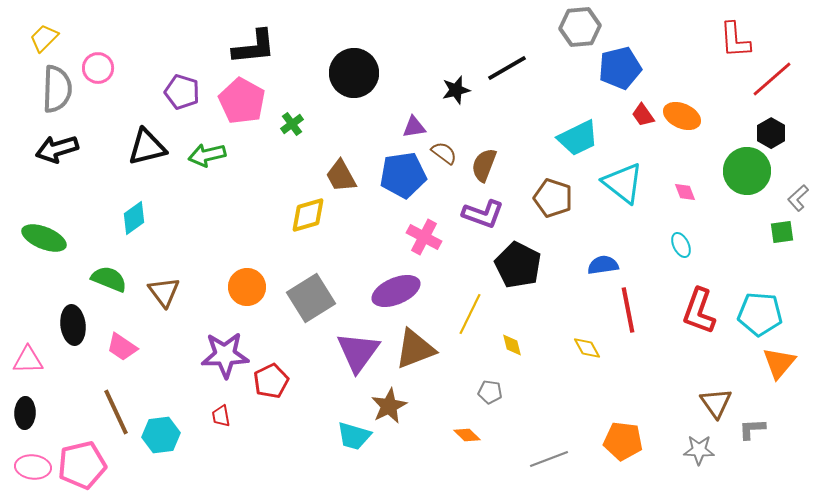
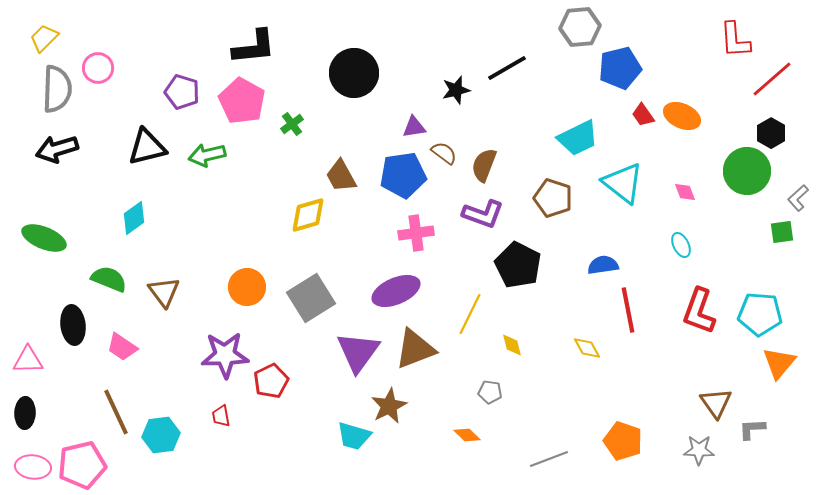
pink cross at (424, 237): moved 8 px left, 4 px up; rotated 36 degrees counterclockwise
orange pentagon at (623, 441): rotated 12 degrees clockwise
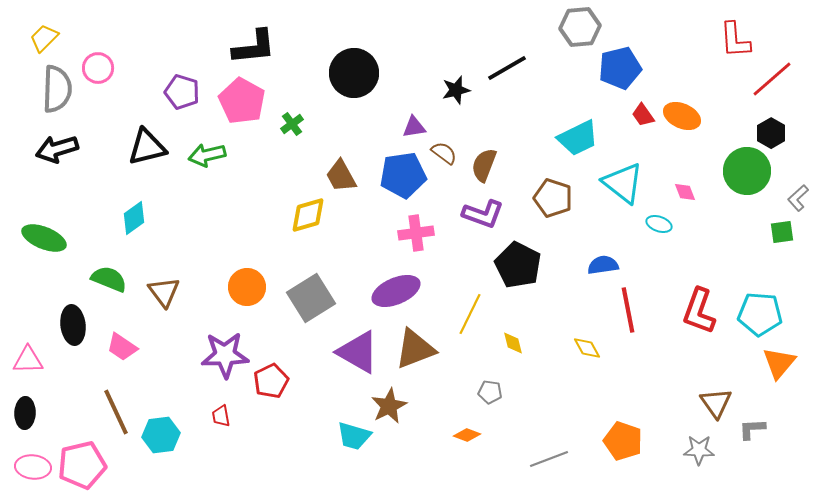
cyan ellipse at (681, 245): moved 22 px left, 21 px up; rotated 45 degrees counterclockwise
yellow diamond at (512, 345): moved 1 px right, 2 px up
purple triangle at (358, 352): rotated 36 degrees counterclockwise
orange diamond at (467, 435): rotated 24 degrees counterclockwise
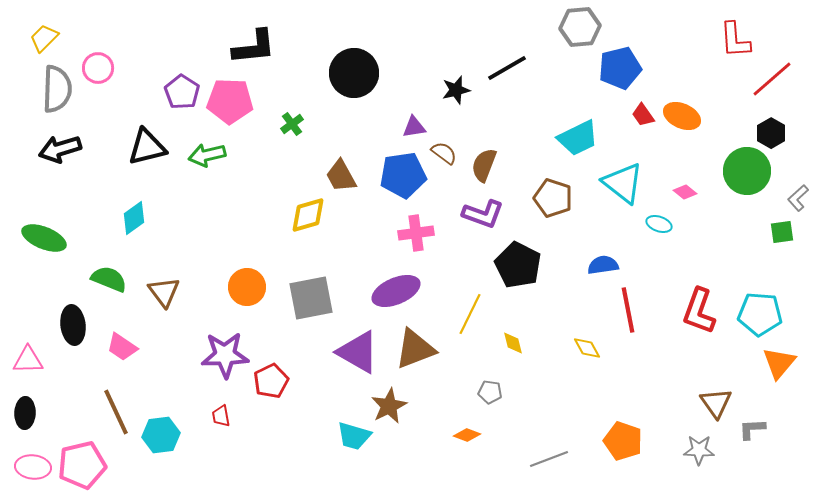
purple pentagon at (182, 92): rotated 16 degrees clockwise
pink pentagon at (242, 101): moved 12 px left; rotated 27 degrees counterclockwise
black arrow at (57, 149): moved 3 px right
pink diamond at (685, 192): rotated 30 degrees counterclockwise
gray square at (311, 298): rotated 21 degrees clockwise
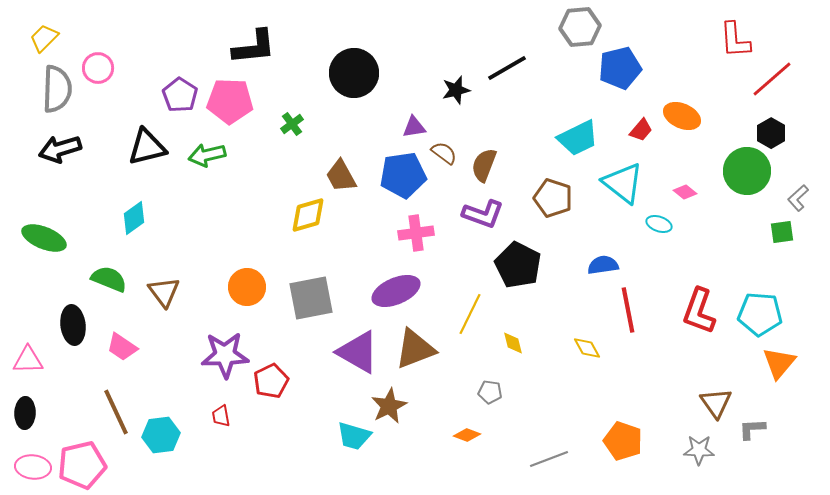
purple pentagon at (182, 92): moved 2 px left, 3 px down
red trapezoid at (643, 115): moved 2 px left, 15 px down; rotated 105 degrees counterclockwise
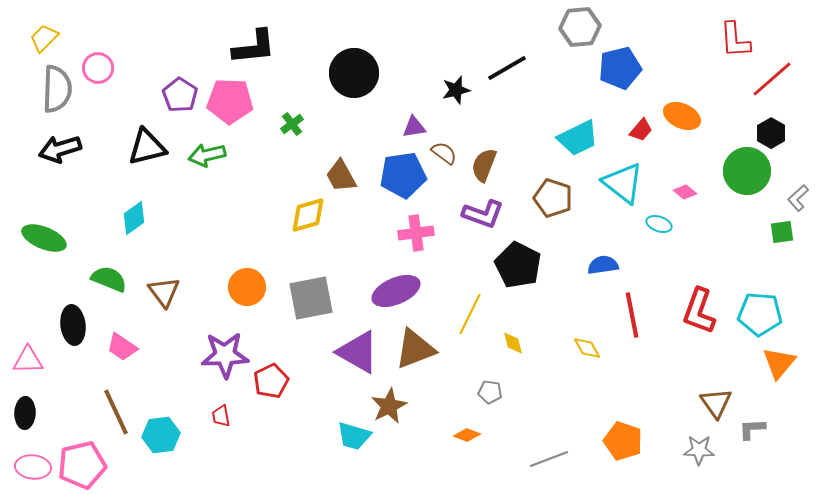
red line at (628, 310): moved 4 px right, 5 px down
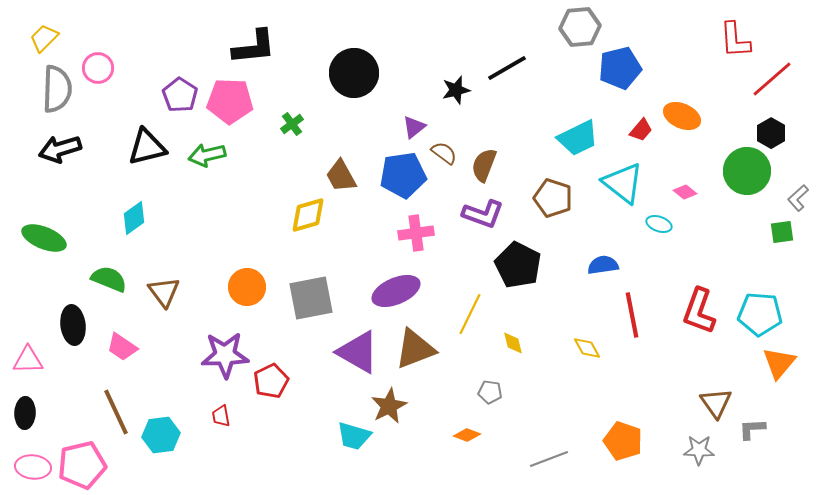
purple triangle at (414, 127): rotated 30 degrees counterclockwise
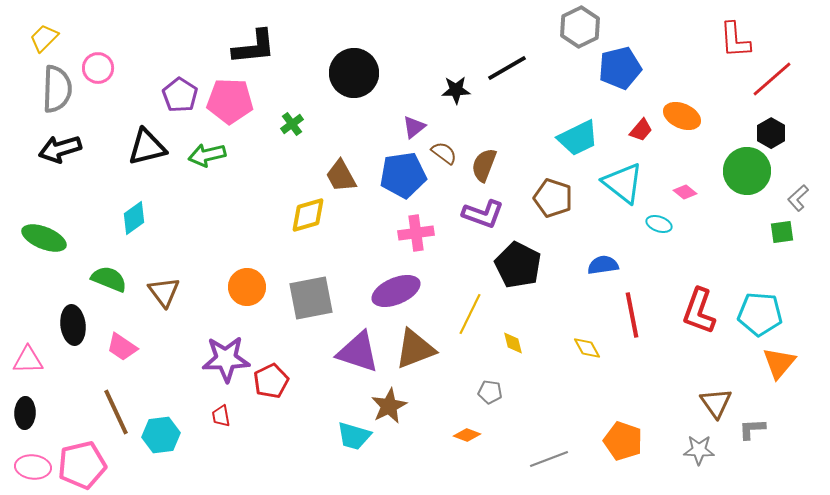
gray hexagon at (580, 27): rotated 21 degrees counterclockwise
black star at (456, 90): rotated 12 degrees clockwise
purple triangle at (358, 352): rotated 12 degrees counterclockwise
purple star at (225, 355): moved 1 px right, 4 px down
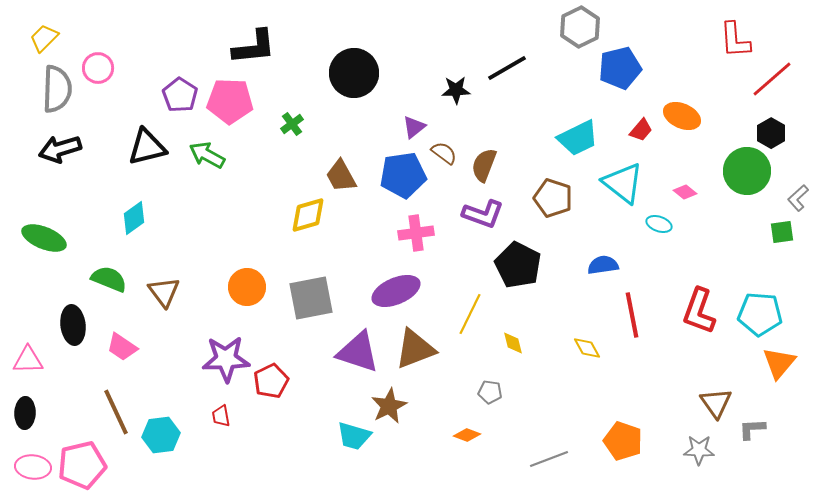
green arrow at (207, 155): rotated 42 degrees clockwise
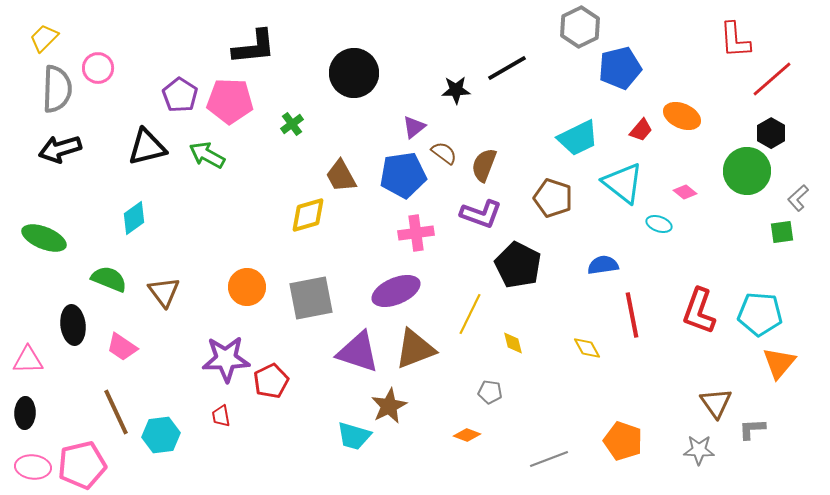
purple L-shape at (483, 214): moved 2 px left
